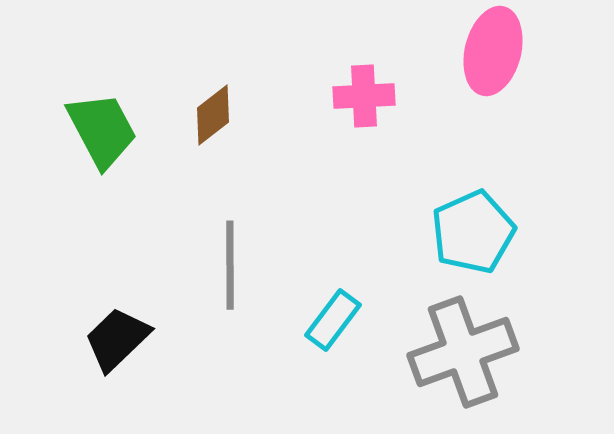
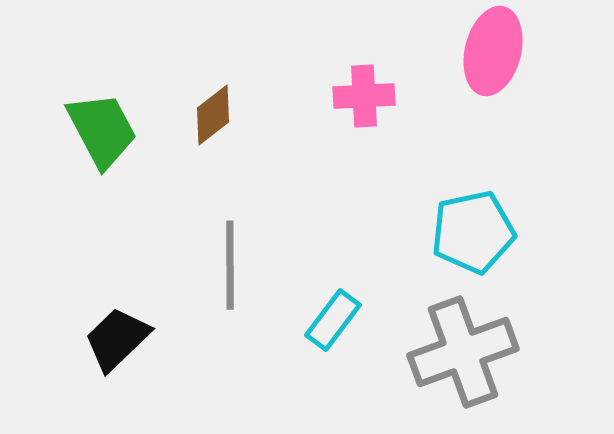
cyan pentagon: rotated 12 degrees clockwise
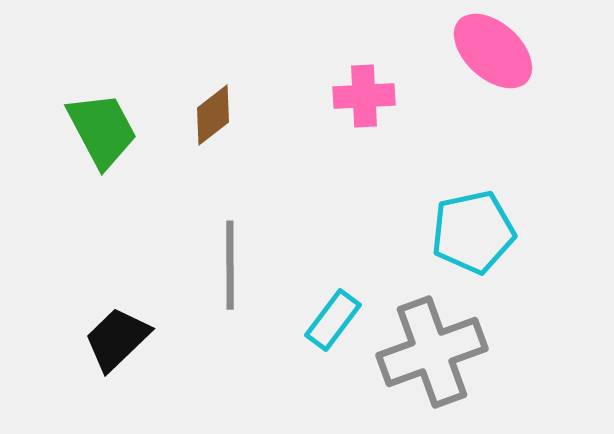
pink ellipse: rotated 62 degrees counterclockwise
gray cross: moved 31 px left
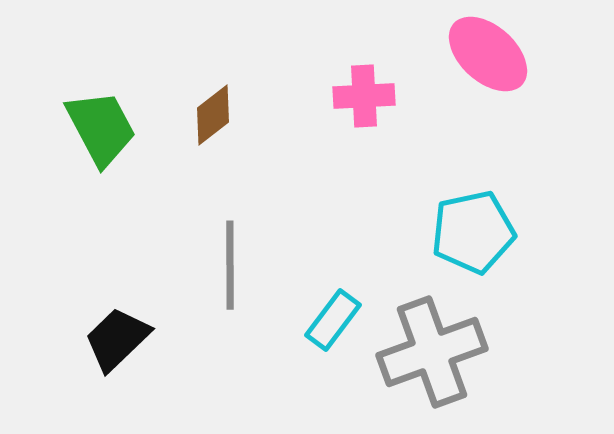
pink ellipse: moved 5 px left, 3 px down
green trapezoid: moved 1 px left, 2 px up
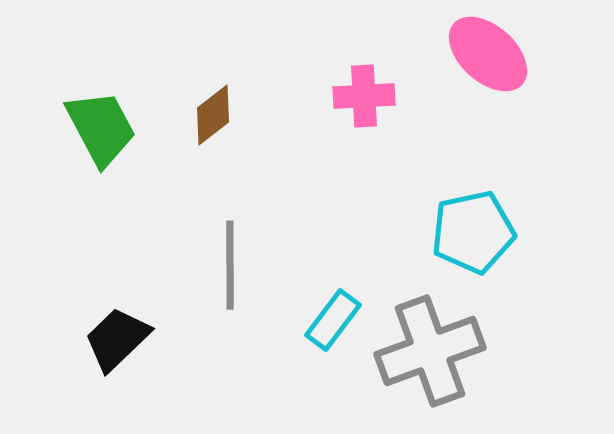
gray cross: moved 2 px left, 1 px up
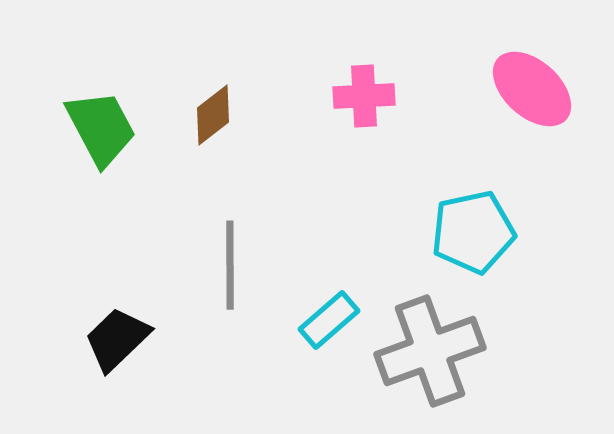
pink ellipse: moved 44 px right, 35 px down
cyan rectangle: moved 4 px left; rotated 12 degrees clockwise
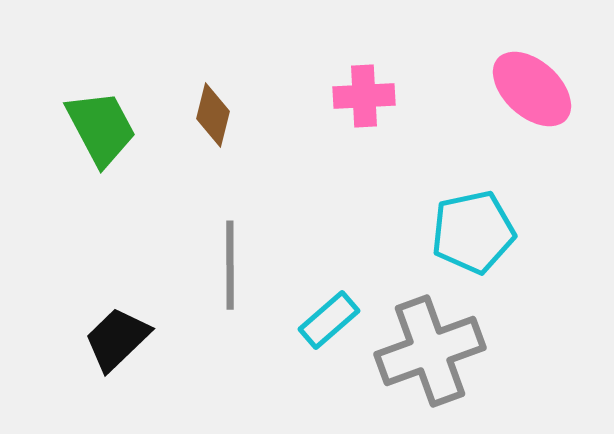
brown diamond: rotated 38 degrees counterclockwise
